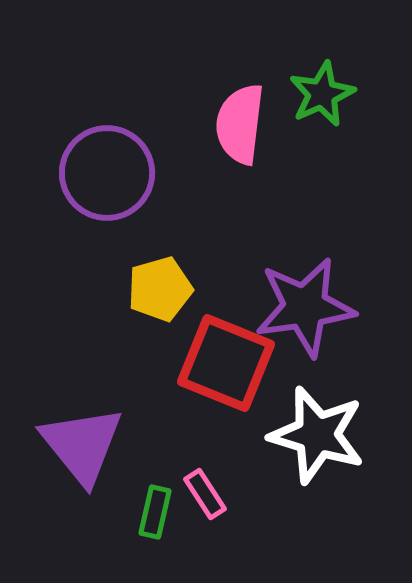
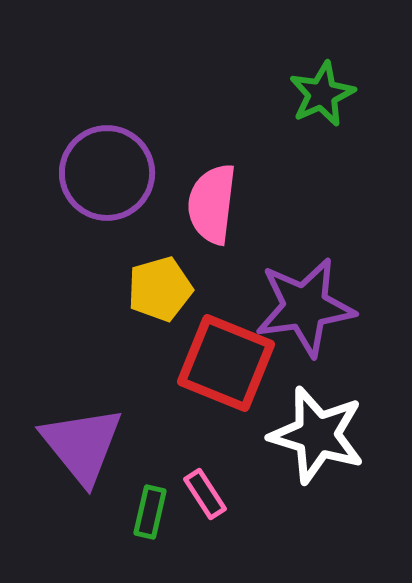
pink semicircle: moved 28 px left, 80 px down
green rectangle: moved 5 px left
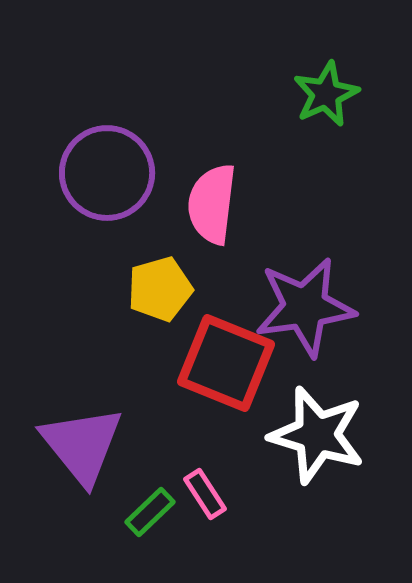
green star: moved 4 px right
green rectangle: rotated 33 degrees clockwise
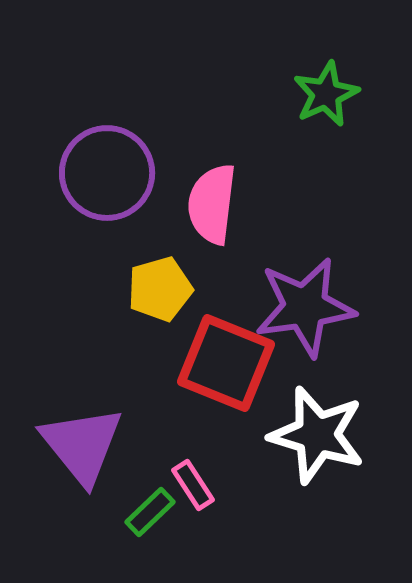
pink rectangle: moved 12 px left, 9 px up
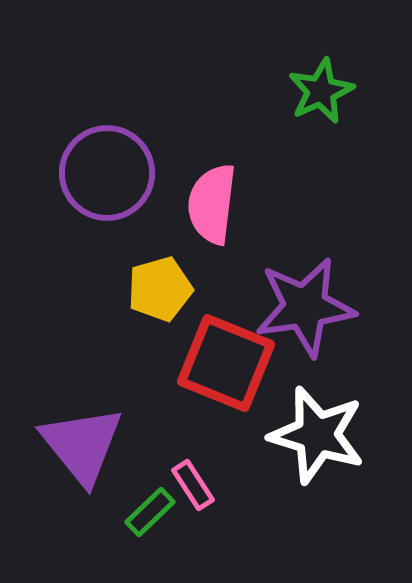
green star: moved 5 px left, 3 px up
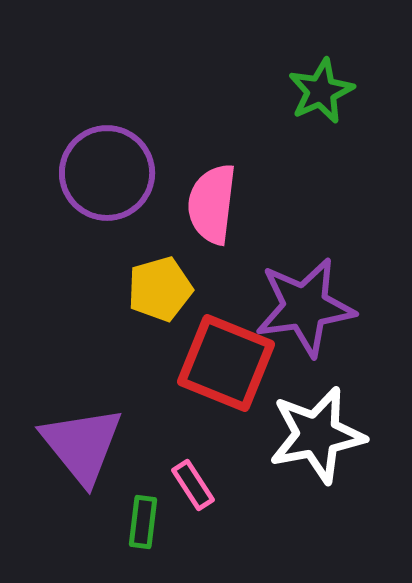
white star: rotated 28 degrees counterclockwise
green rectangle: moved 7 px left, 10 px down; rotated 39 degrees counterclockwise
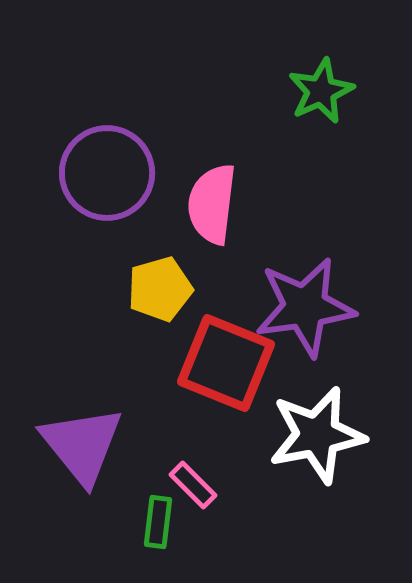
pink rectangle: rotated 12 degrees counterclockwise
green rectangle: moved 15 px right
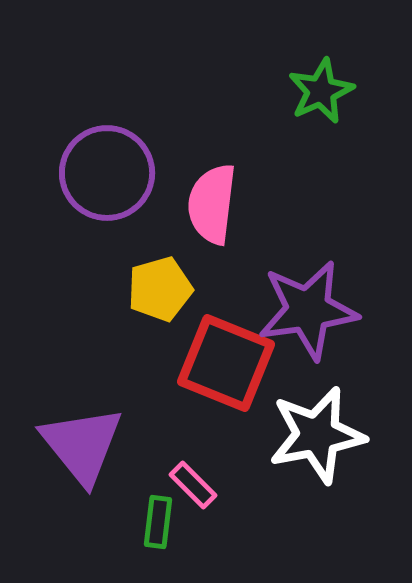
purple star: moved 3 px right, 3 px down
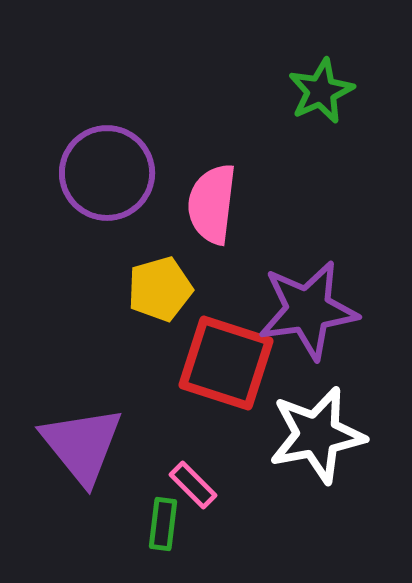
red square: rotated 4 degrees counterclockwise
green rectangle: moved 5 px right, 2 px down
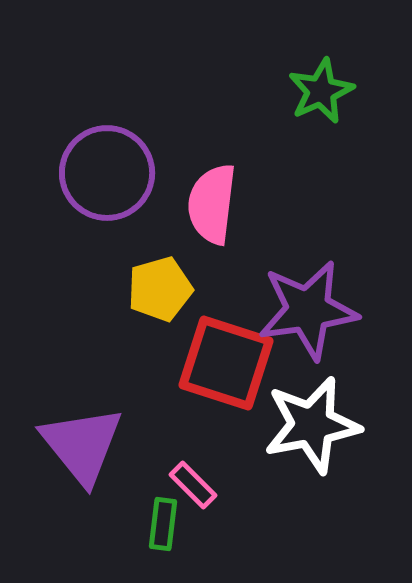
white star: moved 5 px left, 10 px up
